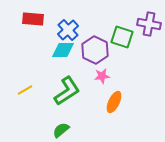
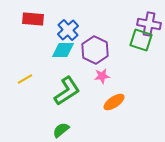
green square: moved 19 px right, 3 px down
yellow line: moved 11 px up
orange ellipse: rotated 30 degrees clockwise
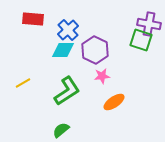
yellow line: moved 2 px left, 4 px down
